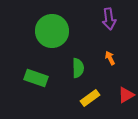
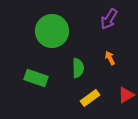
purple arrow: rotated 40 degrees clockwise
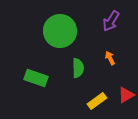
purple arrow: moved 2 px right, 2 px down
green circle: moved 8 px right
yellow rectangle: moved 7 px right, 3 px down
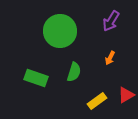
orange arrow: rotated 128 degrees counterclockwise
green semicircle: moved 4 px left, 4 px down; rotated 18 degrees clockwise
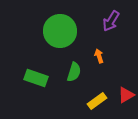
orange arrow: moved 11 px left, 2 px up; rotated 136 degrees clockwise
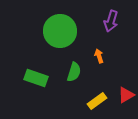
purple arrow: rotated 15 degrees counterclockwise
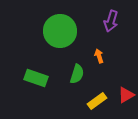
green semicircle: moved 3 px right, 2 px down
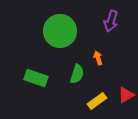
orange arrow: moved 1 px left, 2 px down
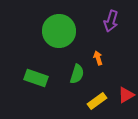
green circle: moved 1 px left
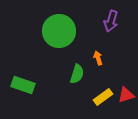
green rectangle: moved 13 px left, 7 px down
red triangle: rotated 12 degrees clockwise
yellow rectangle: moved 6 px right, 4 px up
